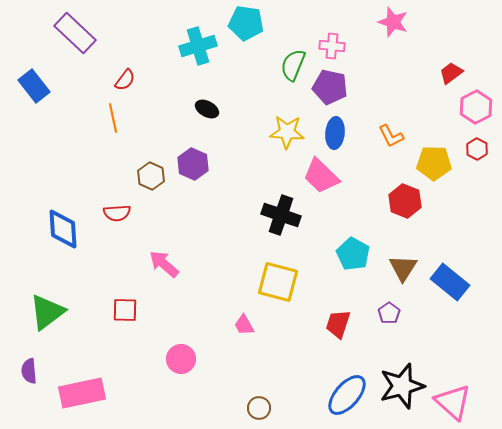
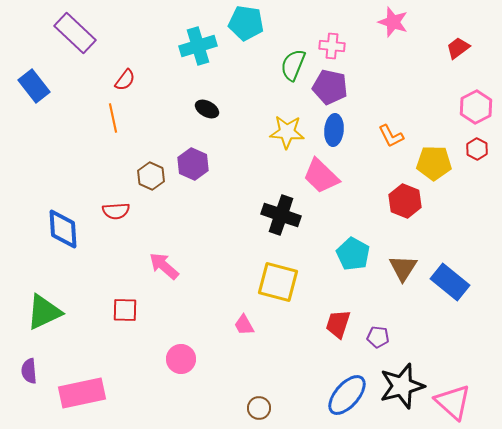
red trapezoid at (451, 73): moved 7 px right, 25 px up
blue ellipse at (335, 133): moved 1 px left, 3 px up
red semicircle at (117, 213): moved 1 px left, 2 px up
pink arrow at (164, 264): moved 2 px down
green triangle at (47, 312): moved 3 px left; rotated 12 degrees clockwise
purple pentagon at (389, 313): moved 11 px left, 24 px down; rotated 30 degrees counterclockwise
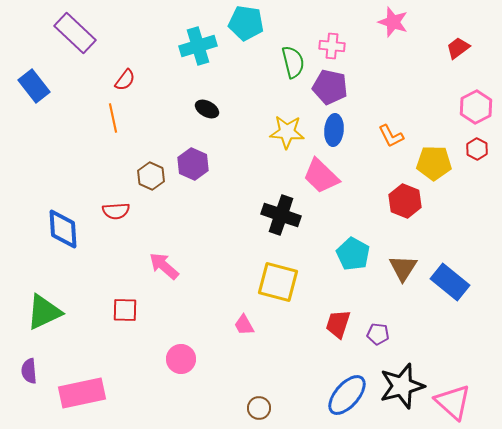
green semicircle at (293, 65): moved 3 px up; rotated 144 degrees clockwise
purple pentagon at (378, 337): moved 3 px up
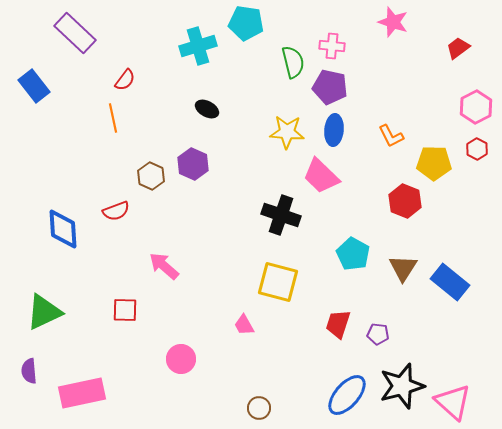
red semicircle at (116, 211): rotated 16 degrees counterclockwise
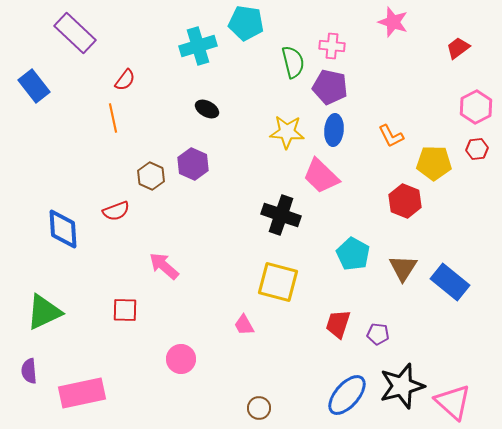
red hexagon at (477, 149): rotated 25 degrees clockwise
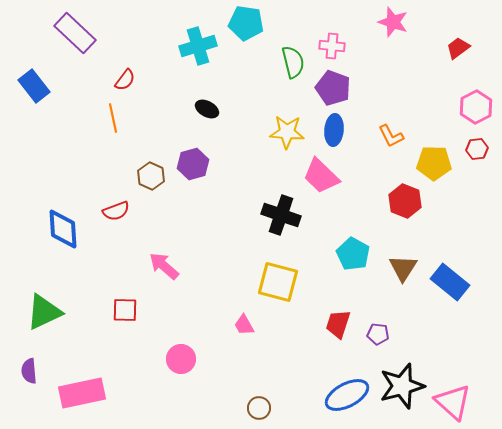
purple pentagon at (330, 87): moved 3 px right, 1 px down; rotated 8 degrees clockwise
purple hexagon at (193, 164): rotated 20 degrees clockwise
blue ellipse at (347, 395): rotated 21 degrees clockwise
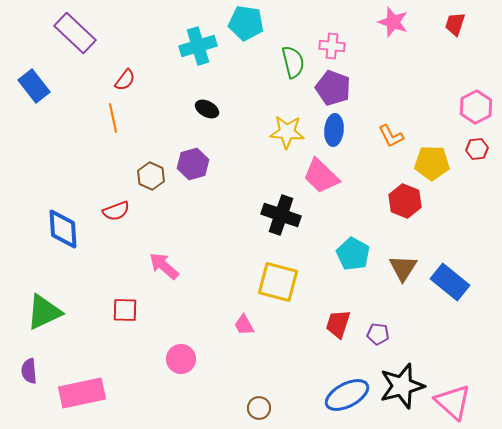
red trapezoid at (458, 48): moved 3 px left, 24 px up; rotated 35 degrees counterclockwise
yellow pentagon at (434, 163): moved 2 px left
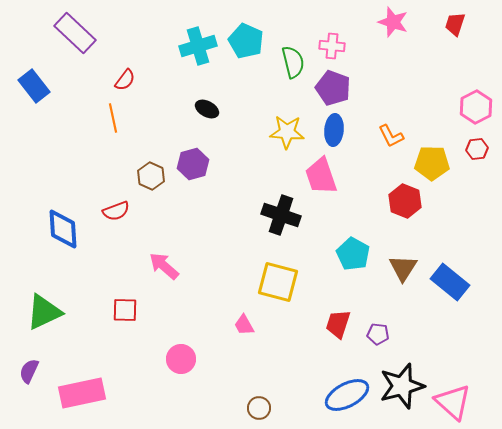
cyan pentagon at (246, 23): moved 18 px down; rotated 16 degrees clockwise
pink trapezoid at (321, 176): rotated 27 degrees clockwise
purple semicircle at (29, 371): rotated 30 degrees clockwise
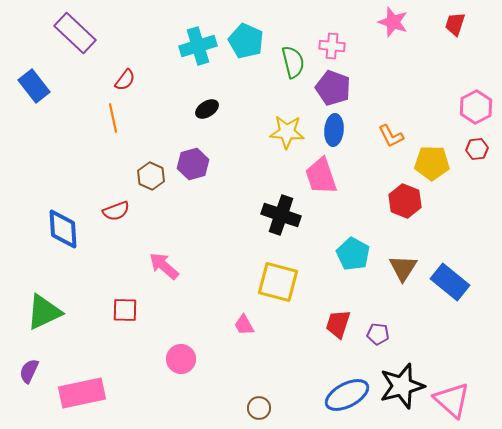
black ellipse at (207, 109): rotated 60 degrees counterclockwise
pink triangle at (453, 402): moved 1 px left, 2 px up
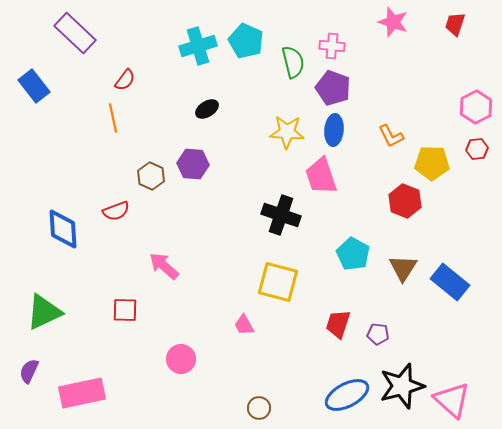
purple hexagon at (193, 164): rotated 20 degrees clockwise
